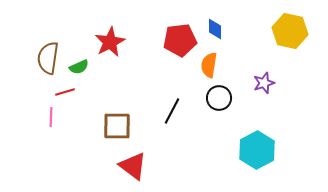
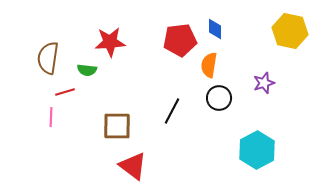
red star: rotated 24 degrees clockwise
green semicircle: moved 8 px right, 3 px down; rotated 30 degrees clockwise
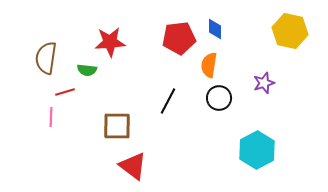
red pentagon: moved 1 px left, 2 px up
brown semicircle: moved 2 px left
black line: moved 4 px left, 10 px up
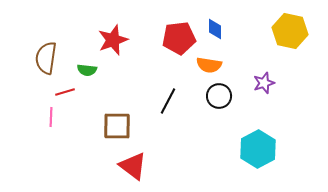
red star: moved 3 px right, 2 px up; rotated 16 degrees counterclockwise
orange semicircle: rotated 90 degrees counterclockwise
black circle: moved 2 px up
cyan hexagon: moved 1 px right, 1 px up
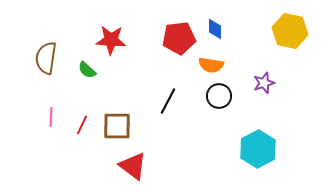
red star: moved 2 px left; rotated 24 degrees clockwise
orange semicircle: moved 2 px right
green semicircle: rotated 36 degrees clockwise
red line: moved 17 px right, 33 px down; rotated 48 degrees counterclockwise
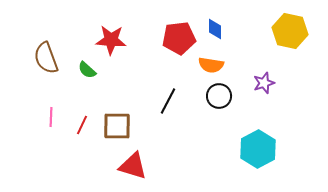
brown semicircle: rotated 28 degrees counterclockwise
red triangle: rotated 20 degrees counterclockwise
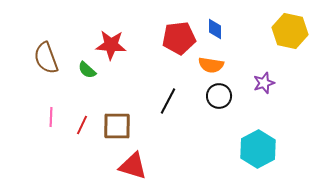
red star: moved 5 px down
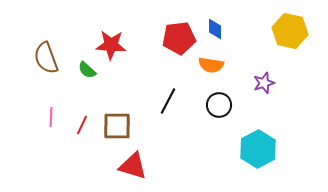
black circle: moved 9 px down
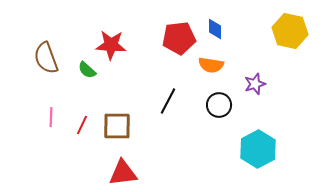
purple star: moved 9 px left, 1 px down
red triangle: moved 10 px left, 7 px down; rotated 24 degrees counterclockwise
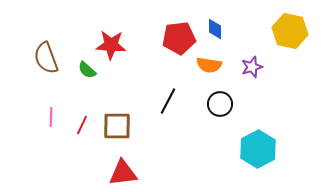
orange semicircle: moved 2 px left
purple star: moved 3 px left, 17 px up
black circle: moved 1 px right, 1 px up
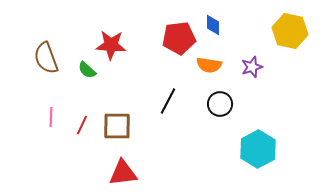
blue diamond: moved 2 px left, 4 px up
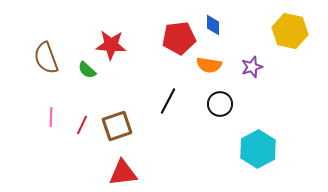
brown square: rotated 20 degrees counterclockwise
